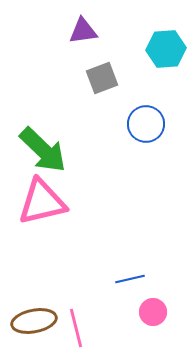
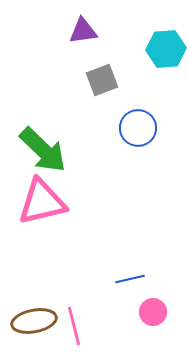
gray square: moved 2 px down
blue circle: moved 8 px left, 4 px down
pink line: moved 2 px left, 2 px up
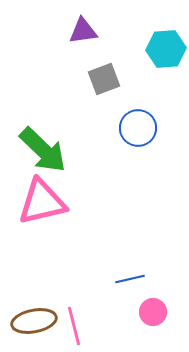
gray square: moved 2 px right, 1 px up
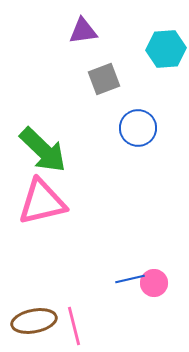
pink circle: moved 1 px right, 29 px up
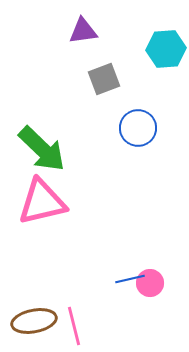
green arrow: moved 1 px left, 1 px up
pink circle: moved 4 px left
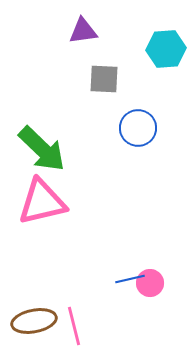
gray square: rotated 24 degrees clockwise
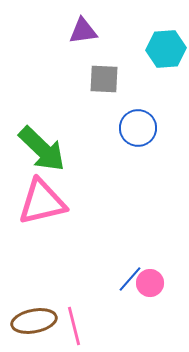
blue line: rotated 36 degrees counterclockwise
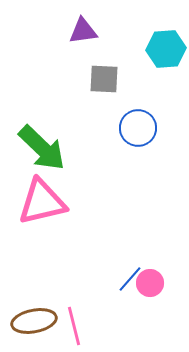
green arrow: moved 1 px up
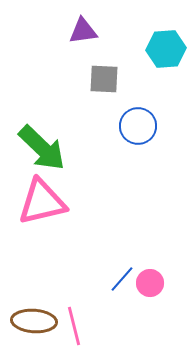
blue circle: moved 2 px up
blue line: moved 8 px left
brown ellipse: rotated 15 degrees clockwise
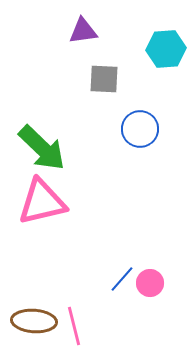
blue circle: moved 2 px right, 3 px down
